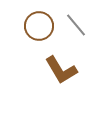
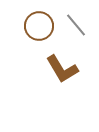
brown L-shape: moved 1 px right, 1 px up
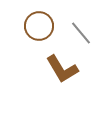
gray line: moved 5 px right, 8 px down
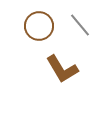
gray line: moved 1 px left, 8 px up
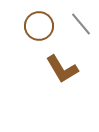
gray line: moved 1 px right, 1 px up
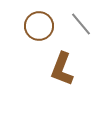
brown L-shape: rotated 52 degrees clockwise
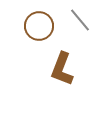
gray line: moved 1 px left, 4 px up
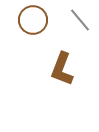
brown circle: moved 6 px left, 6 px up
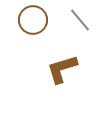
brown L-shape: rotated 52 degrees clockwise
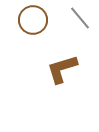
gray line: moved 2 px up
